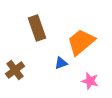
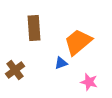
brown rectangle: moved 3 px left; rotated 15 degrees clockwise
orange trapezoid: moved 3 px left
pink star: moved 1 px left, 1 px down
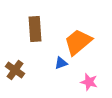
brown rectangle: moved 1 px right, 1 px down
brown cross: rotated 18 degrees counterclockwise
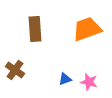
orange trapezoid: moved 9 px right, 13 px up; rotated 20 degrees clockwise
blue triangle: moved 4 px right, 16 px down
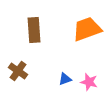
brown rectangle: moved 1 px left, 1 px down
brown cross: moved 3 px right, 1 px down
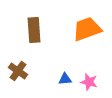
blue triangle: rotated 16 degrees clockwise
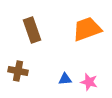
brown rectangle: moved 2 px left; rotated 15 degrees counterclockwise
brown cross: rotated 24 degrees counterclockwise
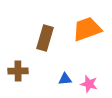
brown rectangle: moved 13 px right, 8 px down; rotated 35 degrees clockwise
brown cross: rotated 12 degrees counterclockwise
pink star: moved 2 px down
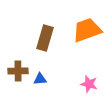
orange trapezoid: moved 1 px down
blue triangle: moved 25 px left
